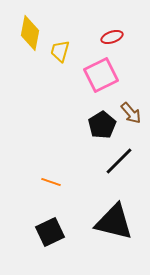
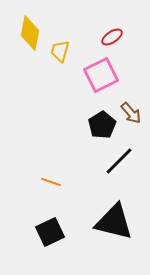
red ellipse: rotated 15 degrees counterclockwise
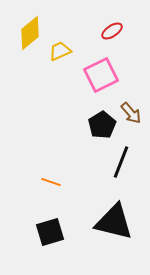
yellow diamond: rotated 40 degrees clockwise
red ellipse: moved 6 px up
yellow trapezoid: rotated 50 degrees clockwise
black line: moved 2 px right, 1 px down; rotated 24 degrees counterclockwise
black square: rotated 8 degrees clockwise
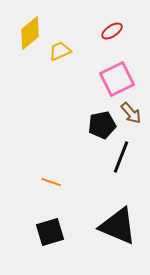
pink square: moved 16 px right, 4 px down
black pentagon: rotated 20 degrees clockwise
black line: moved 5 px up
black triangle: moved 4 px right, 4 px down; rotated 9 degrees clockwise
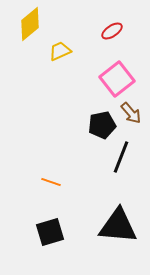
yellow diamond: moved 9 px up
pink square: rotated 12 degrees counterclockwise
black triangle: rotated 18 degrees counterclockwise
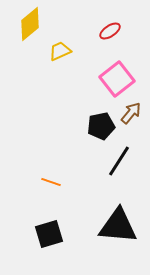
red ellipse: moved 2 px left
brown arrow: rotated 100 degrees counterclockwise
black pentagon: moved 1 px left, 1 px down
black line: moved 2 px left, 4 px down; rotated 12 degrees clockwise
black square: moved 1 px left, 2 px down
